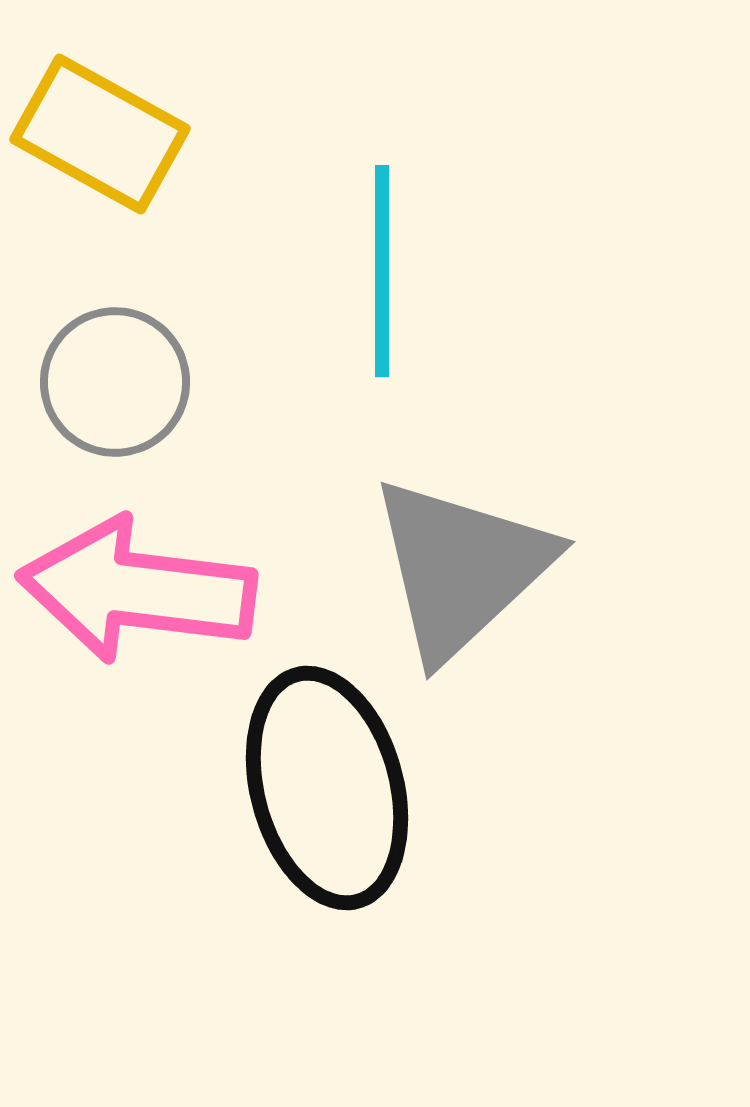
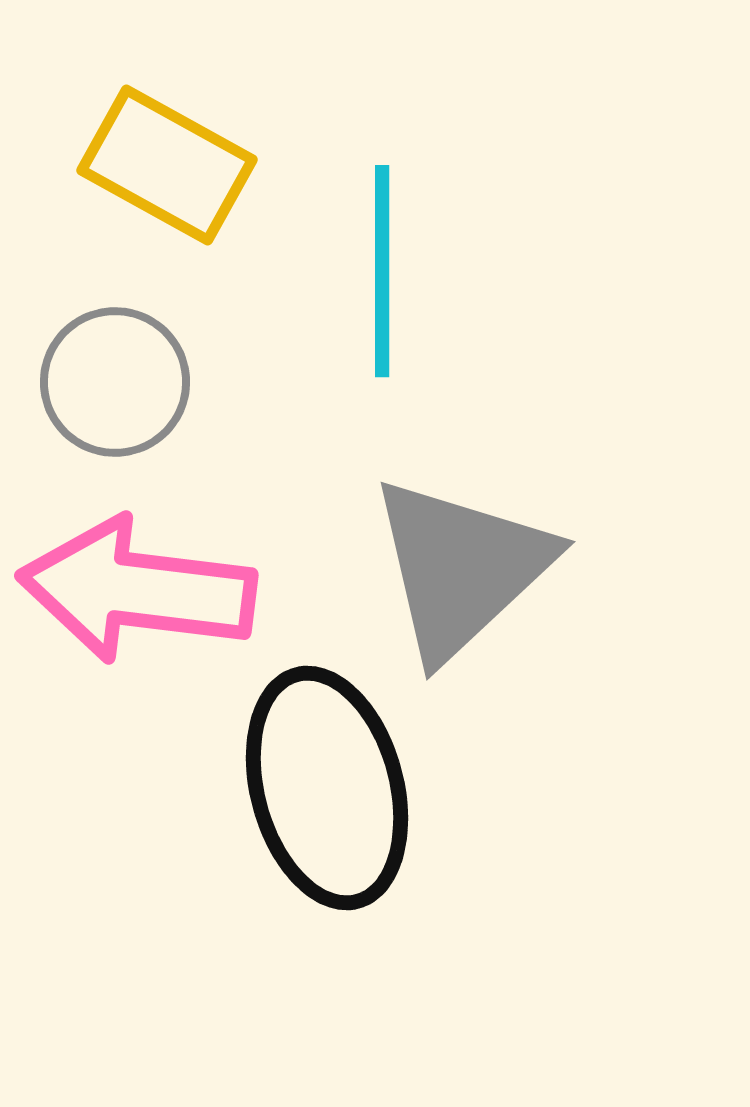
yellow rectangle: moved 67 px right, 31 px down
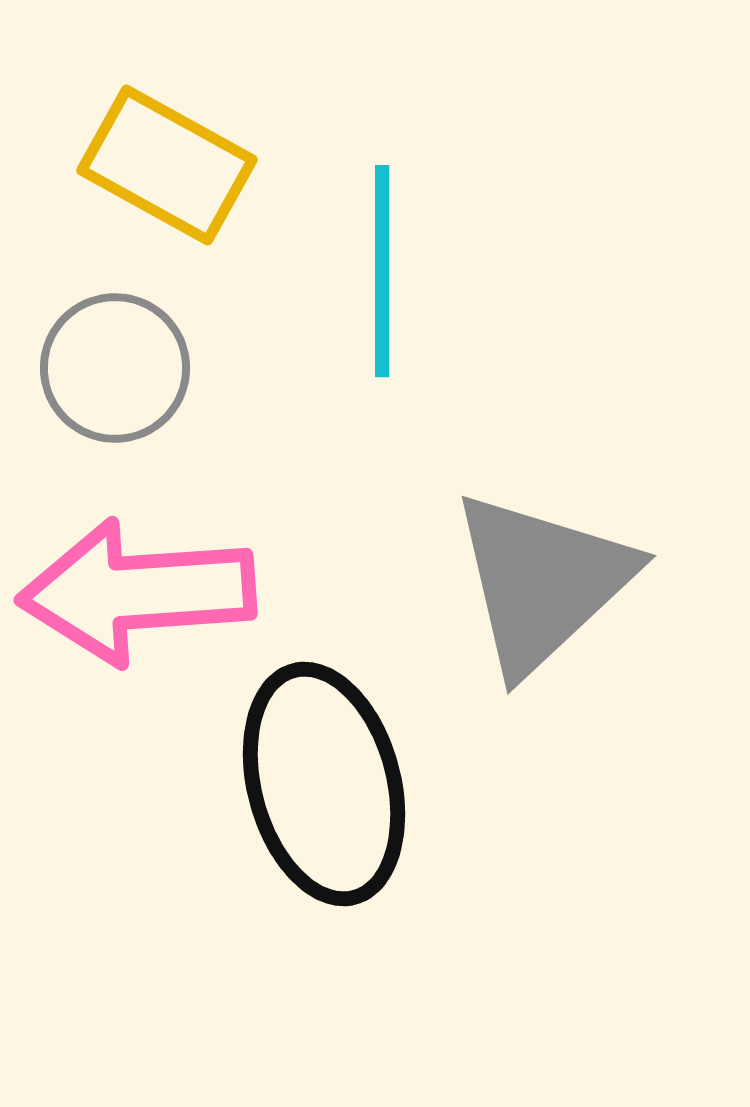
gray circle: moved 14 px up
gray triangle: moved 81 px right, 14 px down
pink arrow: moved 2 px down; rotated 11 degrees counterclockwise
black ellipse: moved 3 px left, 4 px up
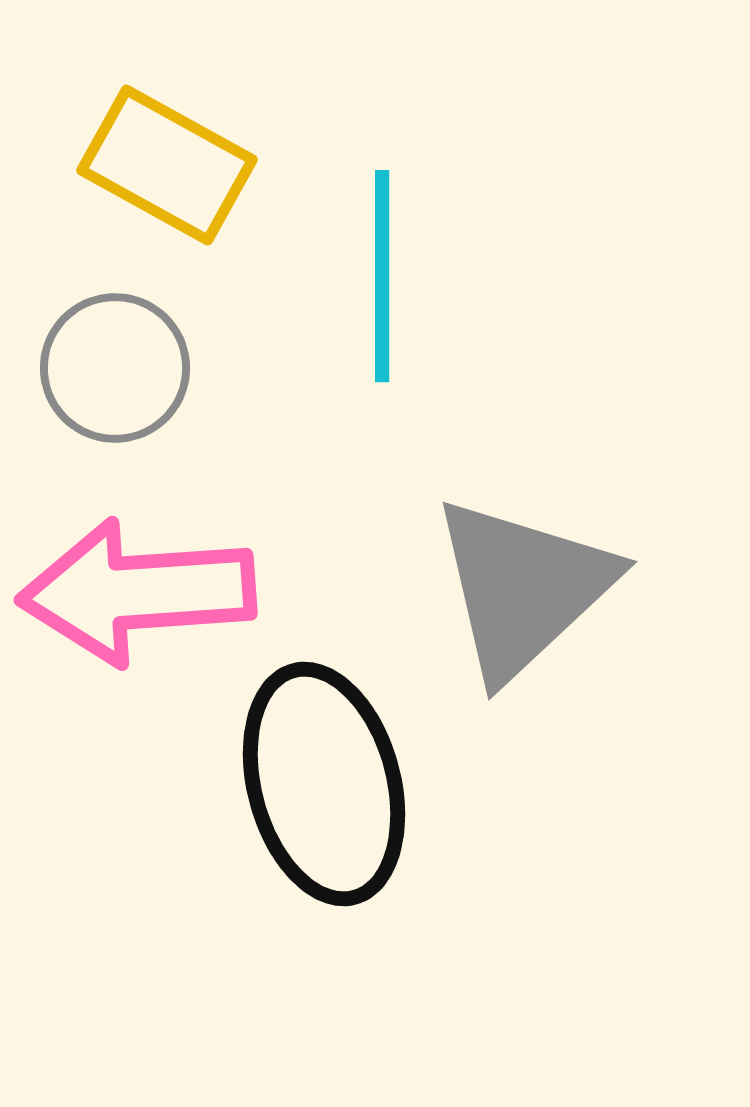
cyan line: moved 5 px down
gray triangle: moved 19 px left, 6 px down
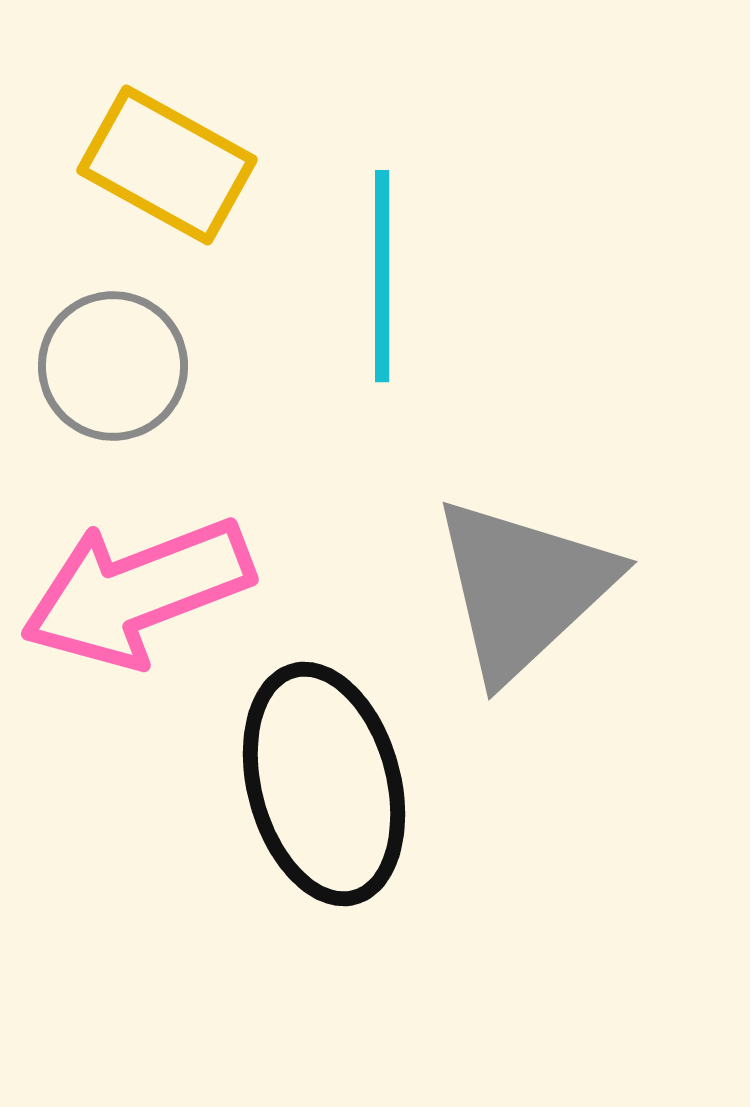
gray circle: moved 2 px left, 2 px up
pink arrow: rotated 17 degrees counterclockwise
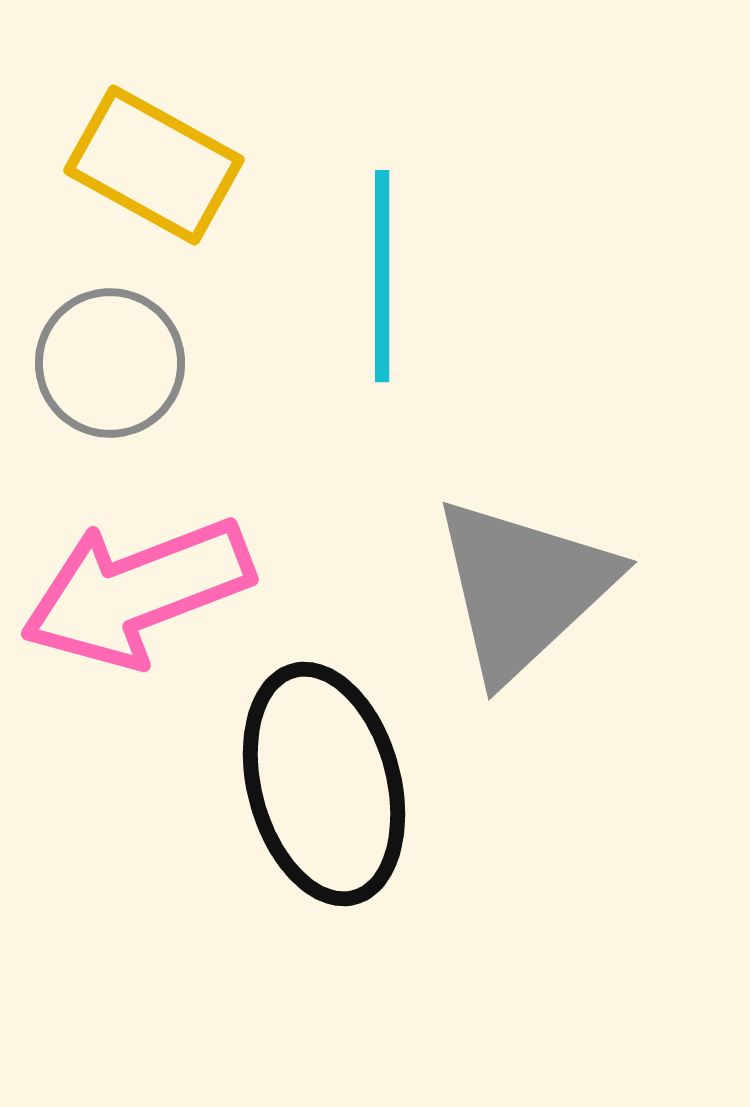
yellow rectangle: moved 13 px left
gray circle: moved 3 px left, 3 px up
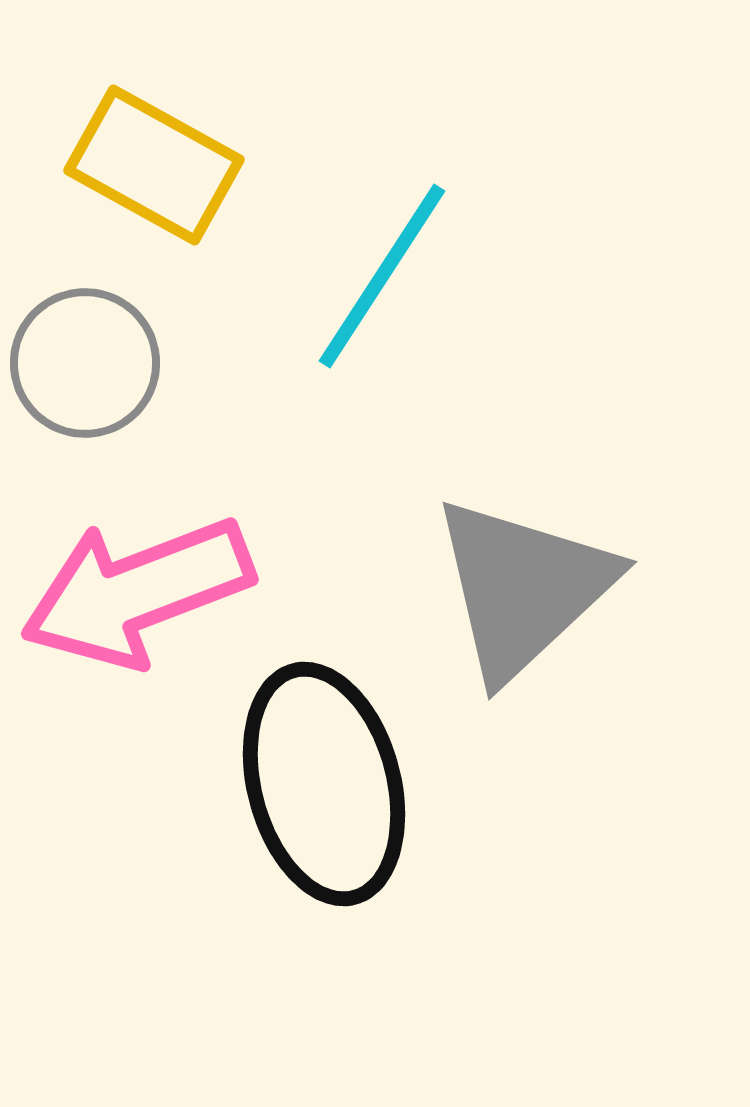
cyan line: rotated 33 degrees clockwise
gray circle: moved 25 px left
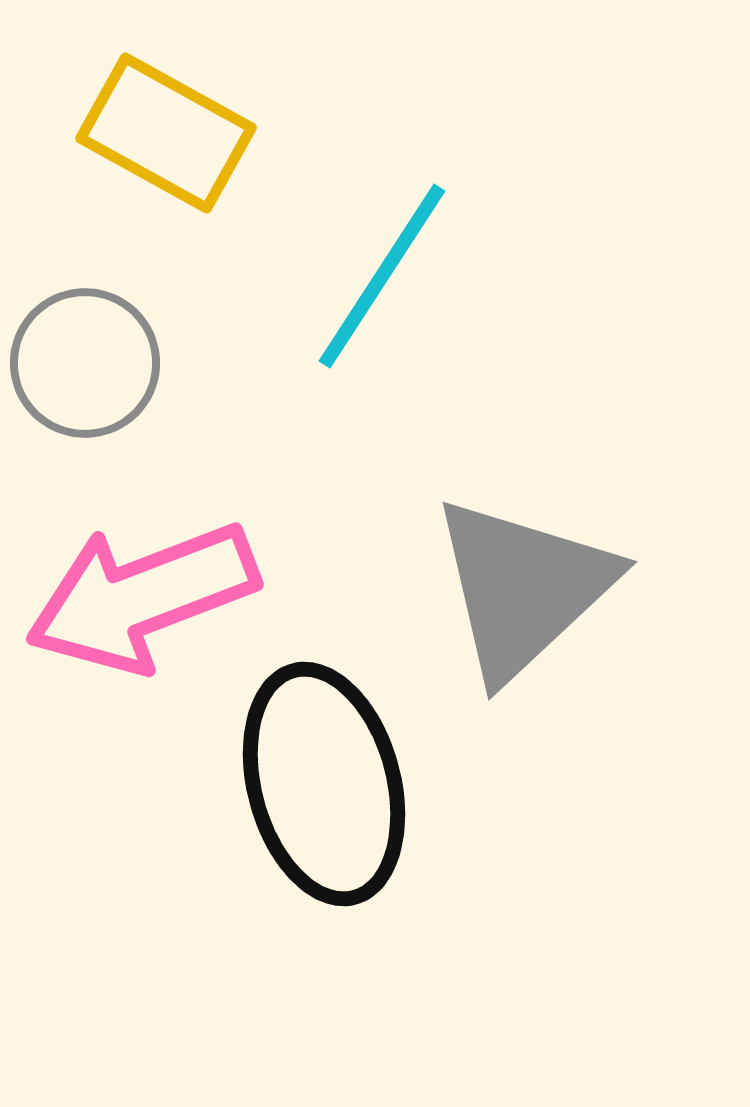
yellow rectangle: moved 12 px right, 32 px up
pink arrow: moved 5 px right, 5 px down
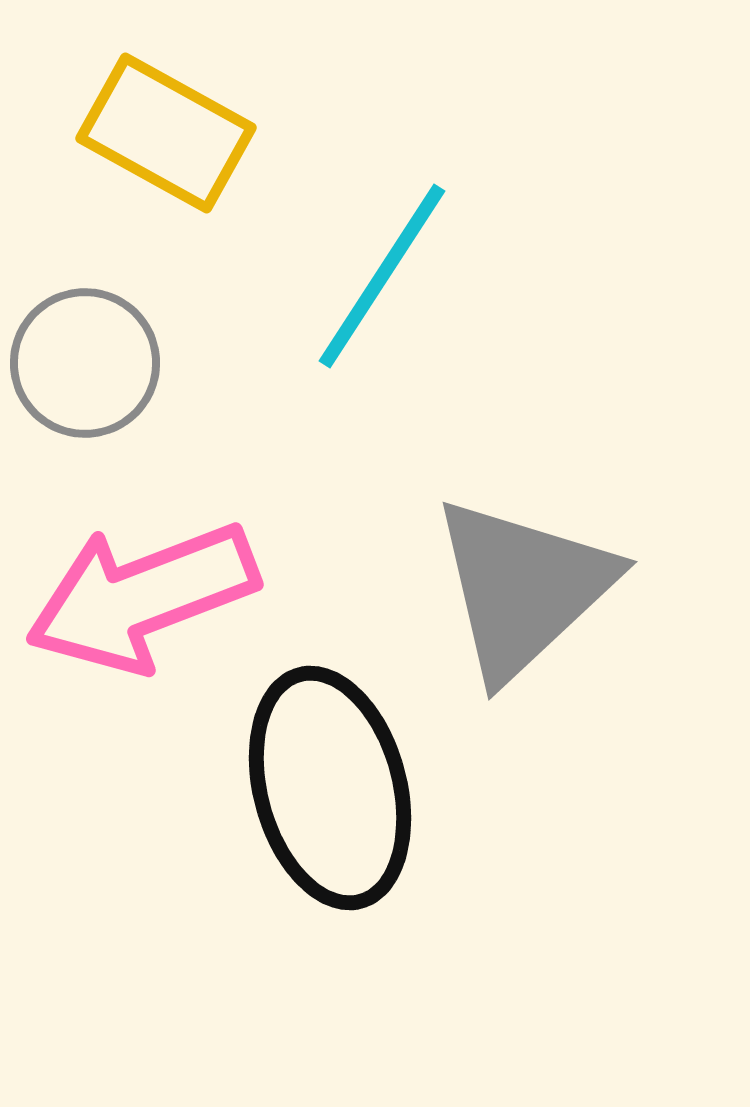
black ellipse: moved 6 px right, 4 px down
